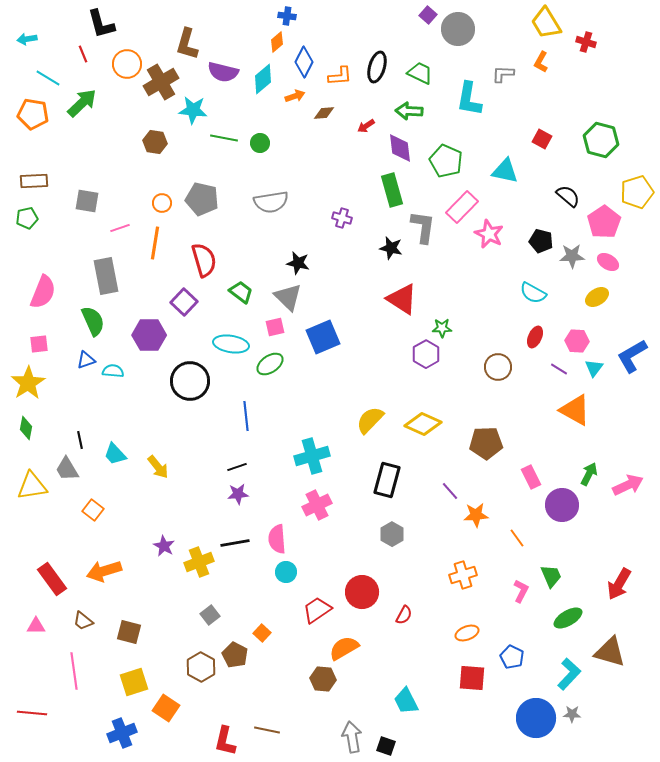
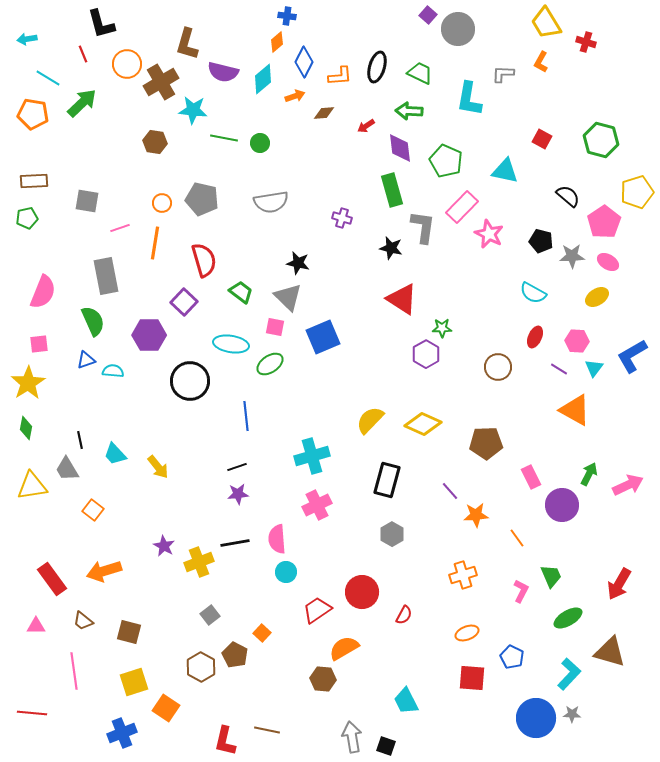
pink square at (275, 327): rotated 24 degrees clockwise
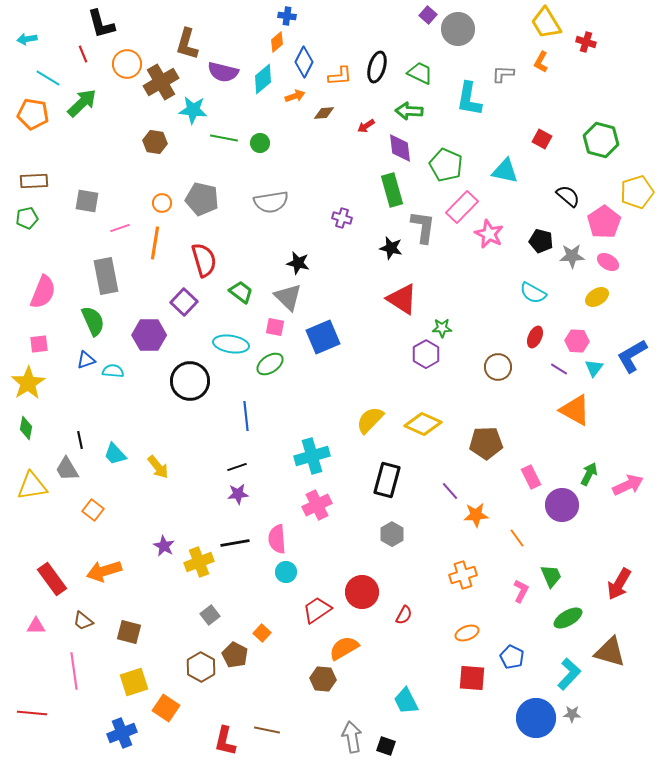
green pentagon at (446, 161): moved 4 px down
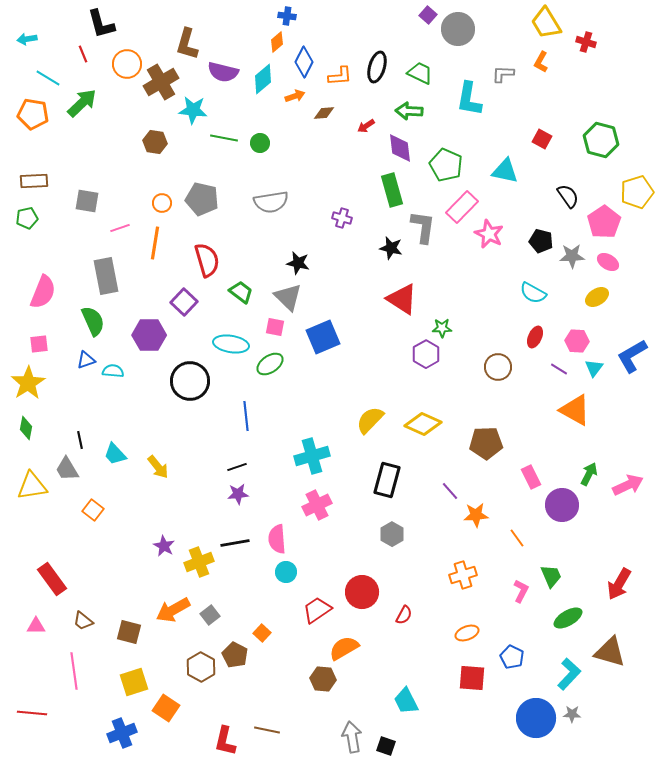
black semicircle at (568, 196): rotated 15 degrees clockwise
red semicircle at (204, 260): moved 3 px right
orange arrow at (104, 571): moved 69 px right, 39 px down; rotated 12 degrees counterclockwise
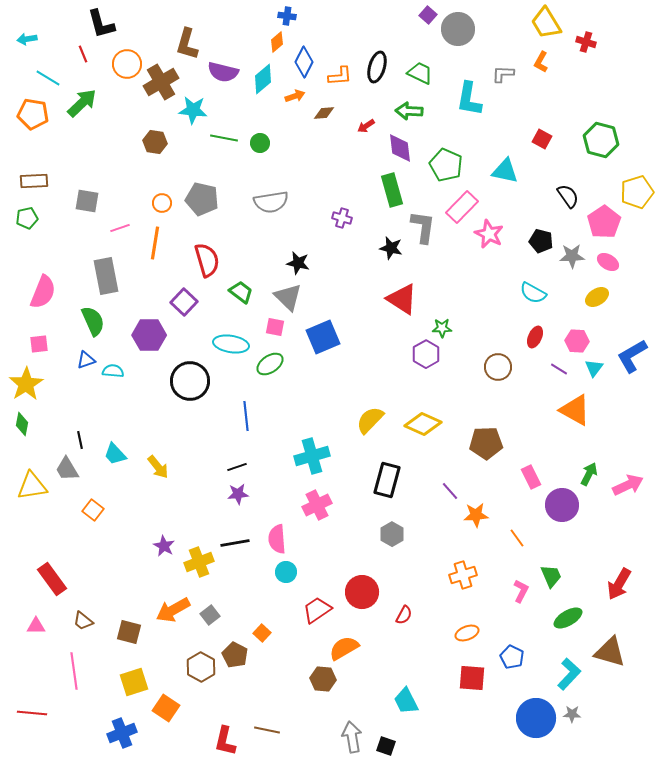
yellow star at (28, 383): moved 2 px left, 1 px down
green diamond at (26, 428): moved 4 px left, 4 px up
